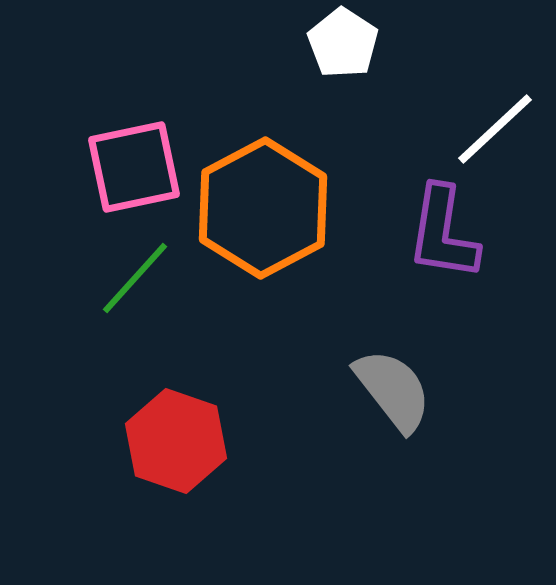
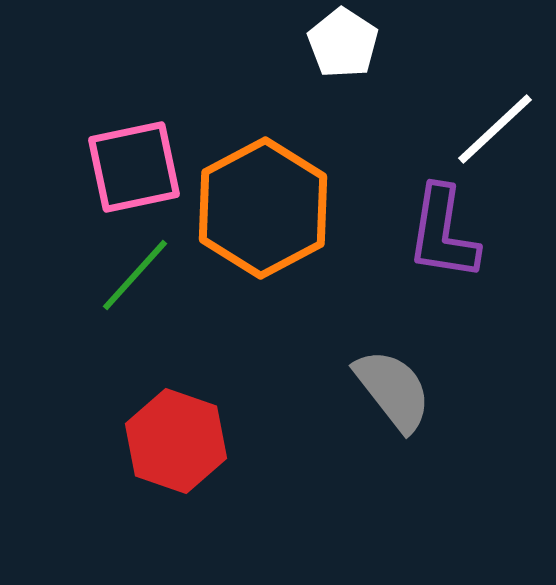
green line: moved 3 px up
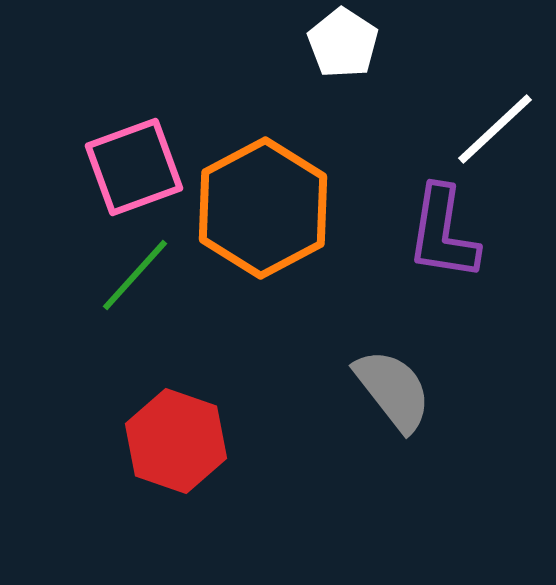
pink square: rotated 8 degrees counterclockwise
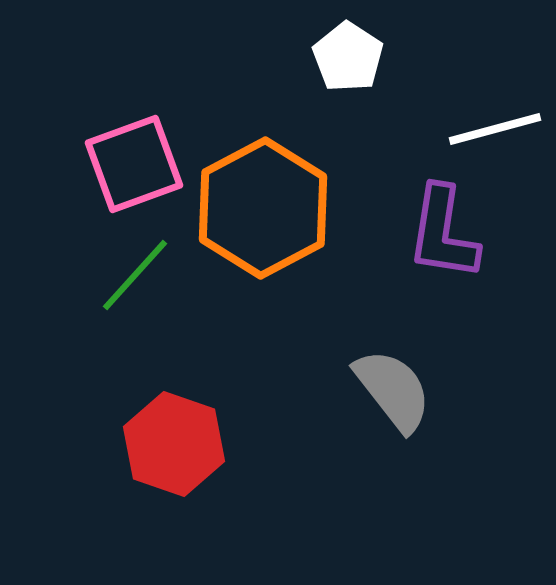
white pentagon: moved 5 px right, 14 px down
white line: rotated 28 degrees clockwise
pink square: moved 3 px up
red hexagon: moved 2 px left, 3 px down
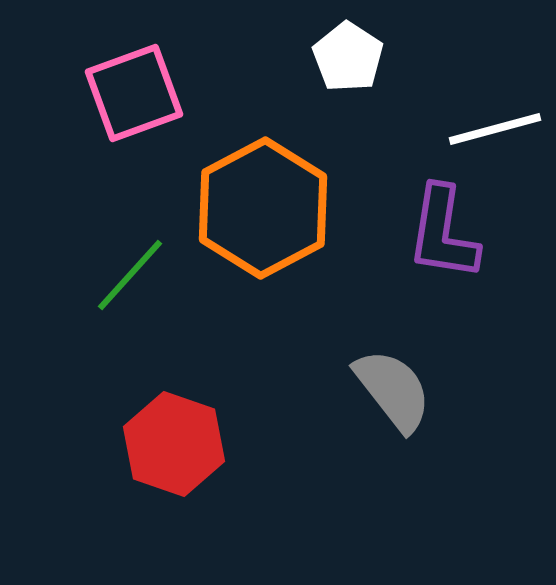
pink square: moved 71 px up
green line: moved 5 px left
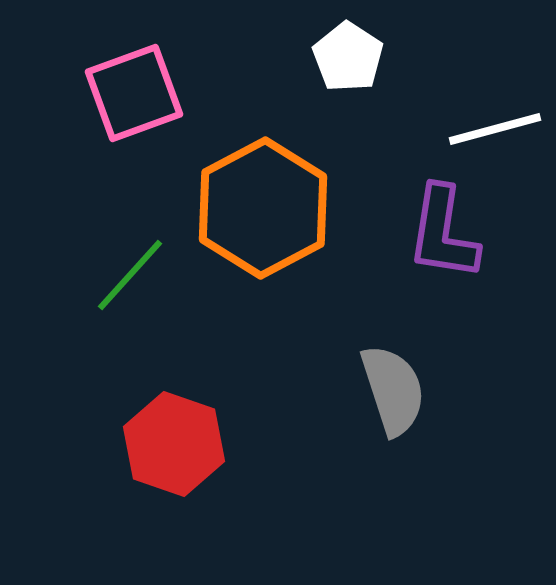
gray semicircle: rotated 20 degrees clockwise
